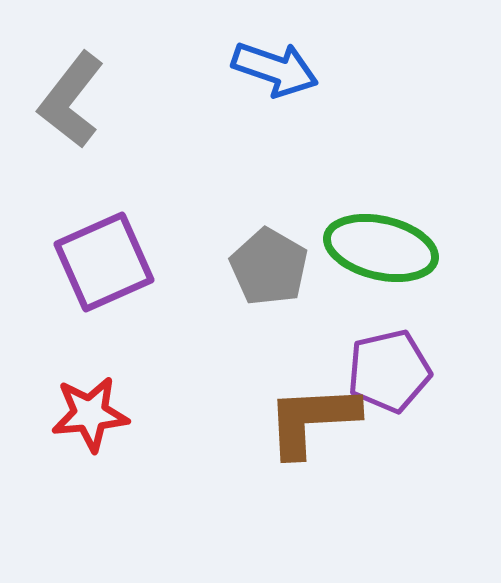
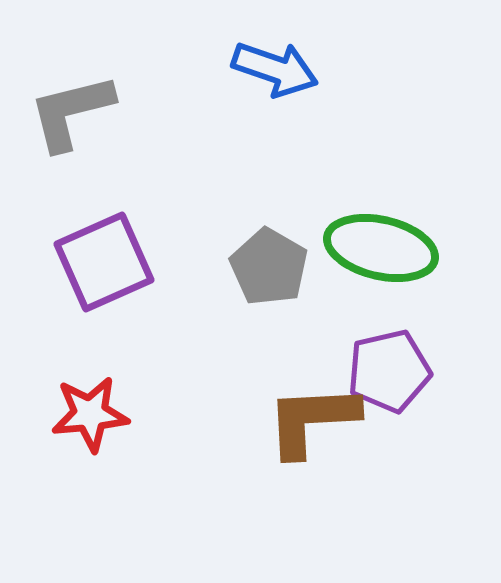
gray L-shape: moved 12 px down; rotated 38 degrees clockwise
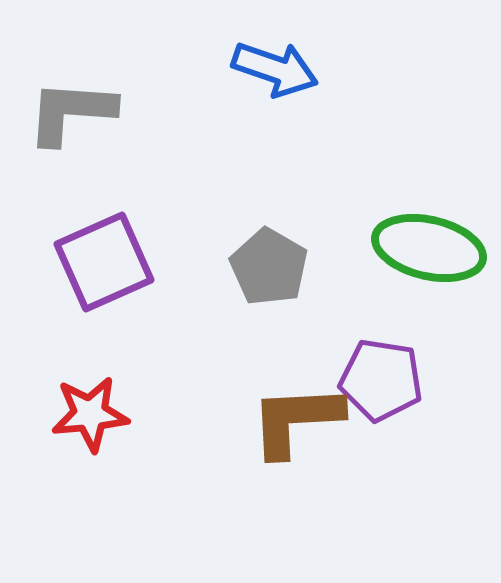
gray L-shape: rotated 18 degrees clockwise
green ellipse: moved 48 px right
purple pentagon: moved 8 px left, 9 px down; rotated 22 degrees clockwise
brown L-shape: moved 16 px left
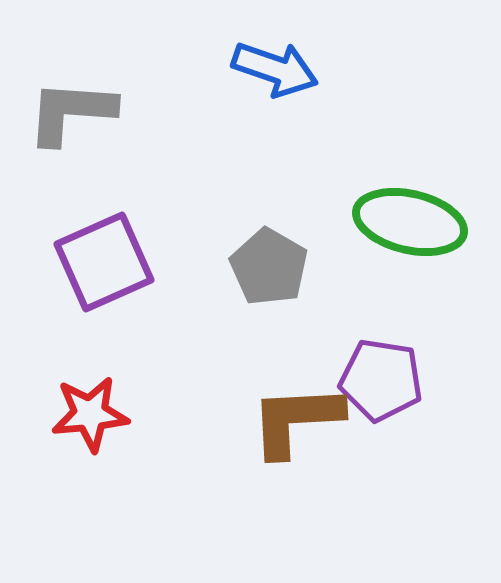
green ellipse: moved 19 px left, 26 px up
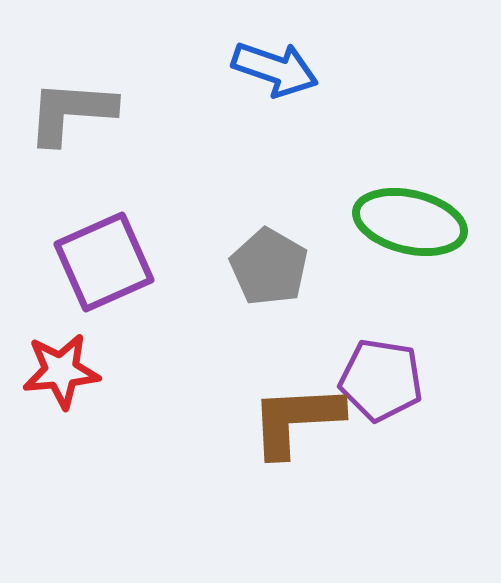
red star: moved 29 px left, 43 px up
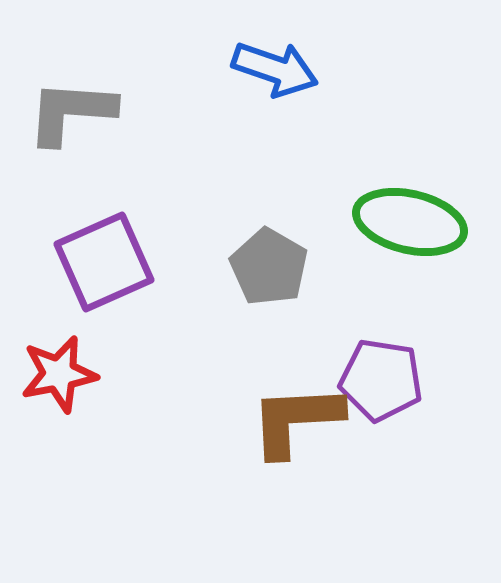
red star: moved 2 px left, 3 px down; rotated 6 degrees counterclockwise
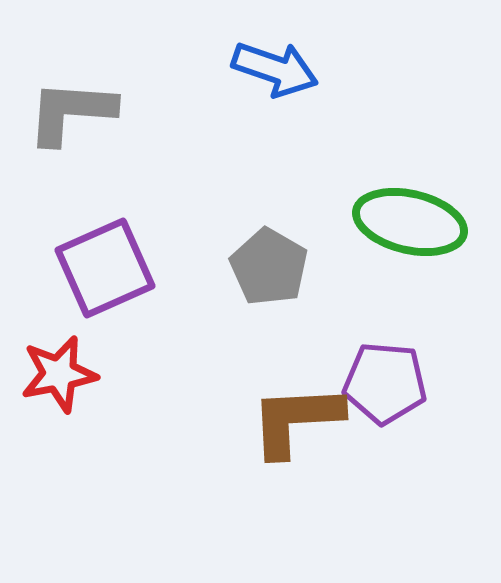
purple square: moved 1 px right, 6 px down
purple pentagon: moved 4 px right, 3 px down; rotated 4 degrees counterclockwise
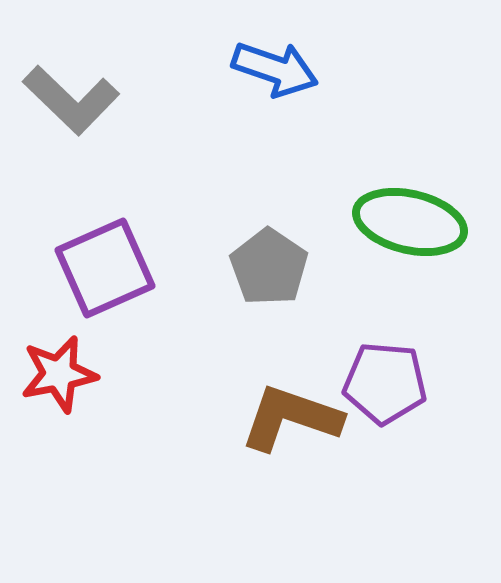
gray L-shape: moved 12 px up; rotated 140 degrees counterclockwise
gray pentagon: rotated 4 degrees clockwise
brown L-shape: moved 5 px left, 2 px up; rotated 22 degrees clockwise
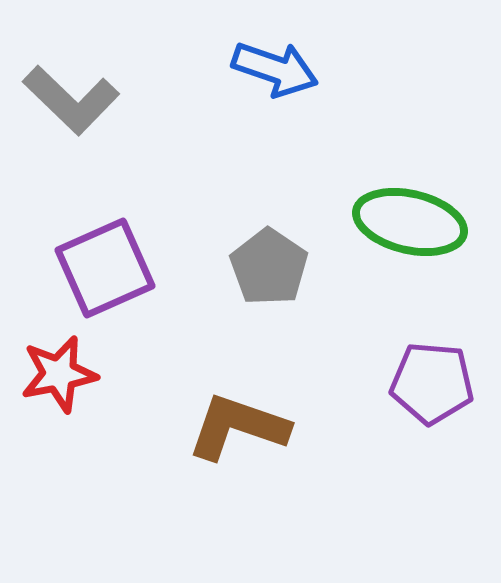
purple pentagon: moved 47 px right
brown L-shape: moved 53 px left, 9 px down
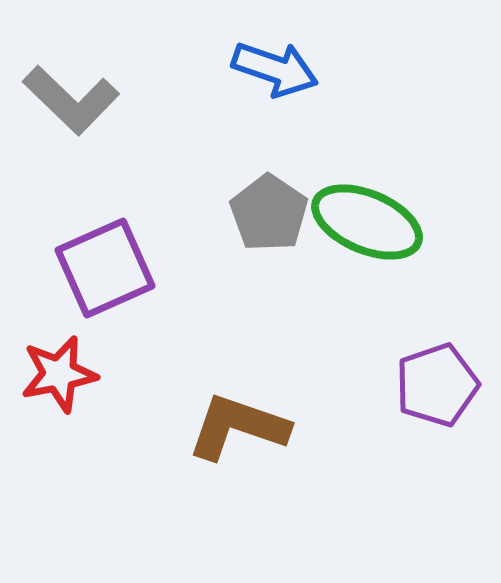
green ellipse: moved 43 px left; rotated 10 degrees clockwise
gray pentagon: moved 54 px up
purple pentagon: moved 5 px right, 2 px down; rotated 24 degrees counterclockwise
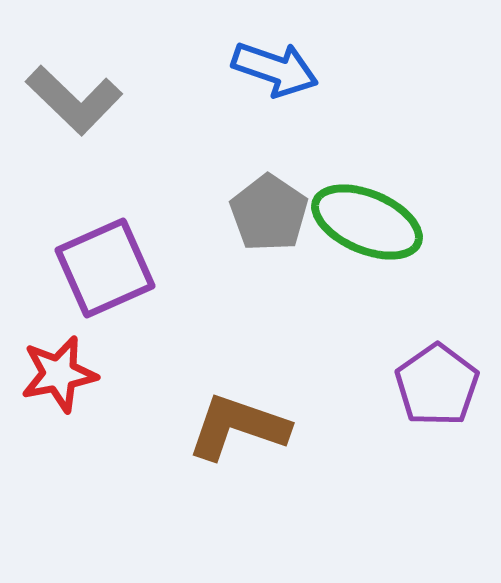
gray L-shape: moved 3 px right
purple pentagon: rotated 16 degrees counterclockwise
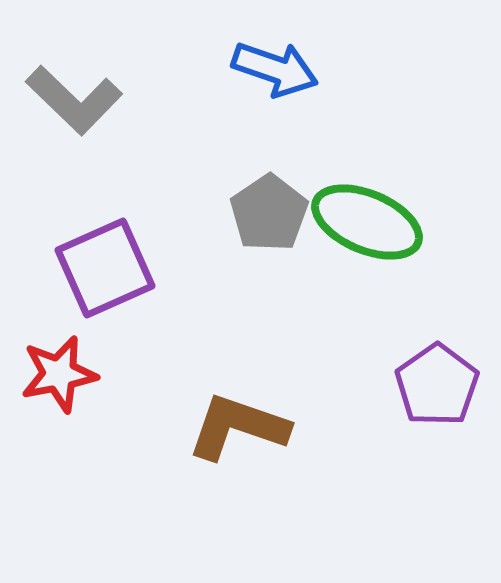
gray pentagon: rotated 4 degrees clockwise
